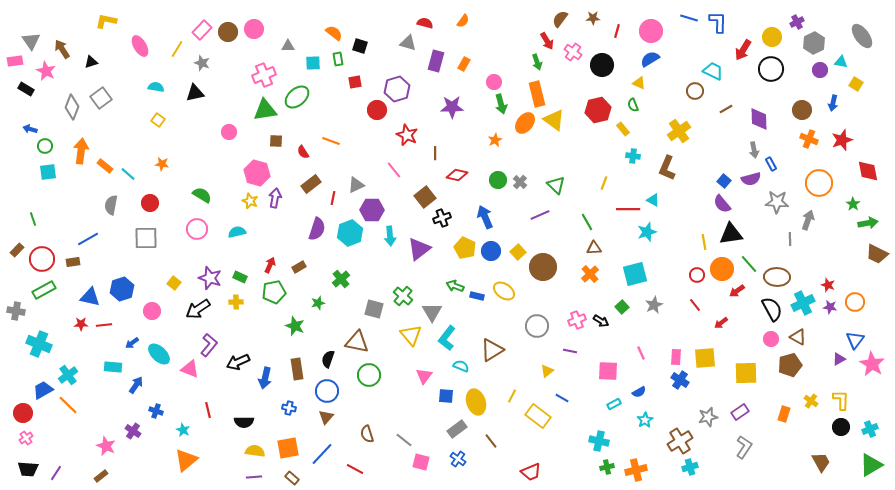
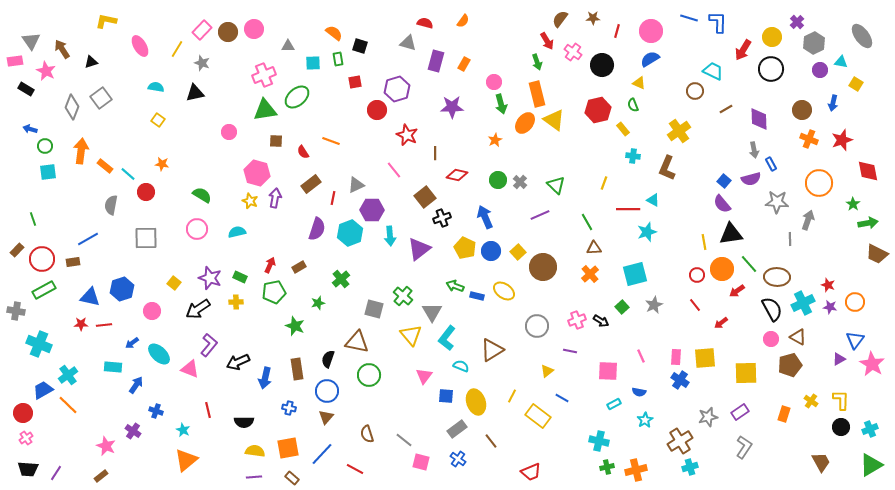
purple cross at (797, 22): rotated 16 degrees counterclockwise
red circle at (150, 203): moved 4 px left, 11 px up
pink line at (641, 353): moved 3 px down
blue semicircle at (639, 392): rotated 40 degrees clockwise
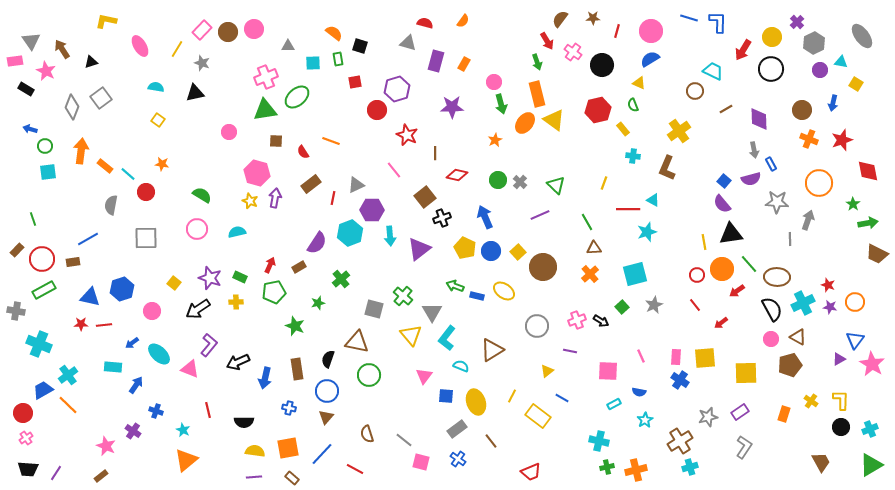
pink cross at (264, 75): moved 2 px right, 2 px down
purple semicircle at (317, 229): moved 14 px down; rotated 15 degrees clockwise
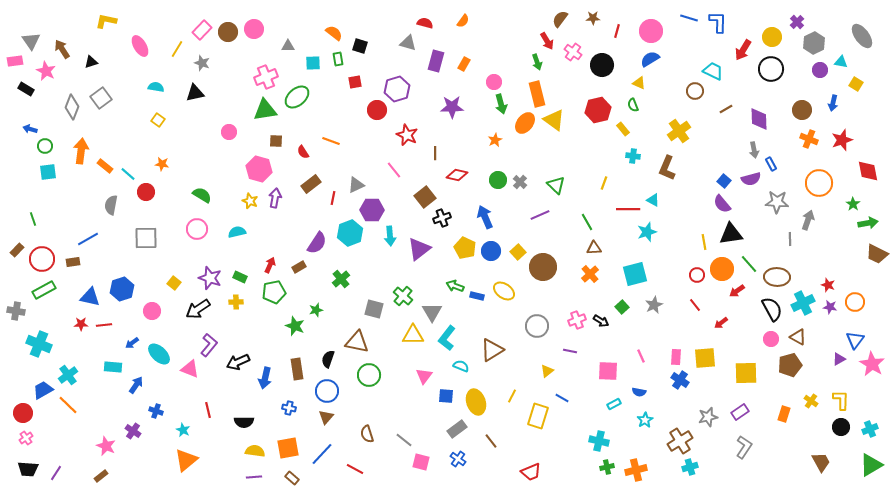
pink hexagon at (257, 173): moved 2 px right, 4 px up
green star at (318, 303): moved 2 px left, 7 px down
yellow triangle at (411, 335): moved 2 px right; rotated 50 degrees counterclockwise
yellow rectangle at (538, 416): rotated 70 degrees clockwise
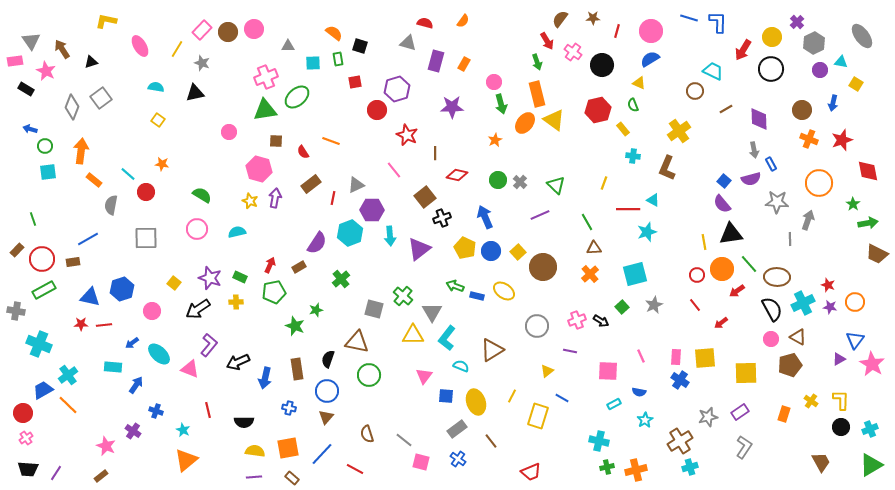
orange rectangle at (105, 166): moved 11 px left, 14 px down
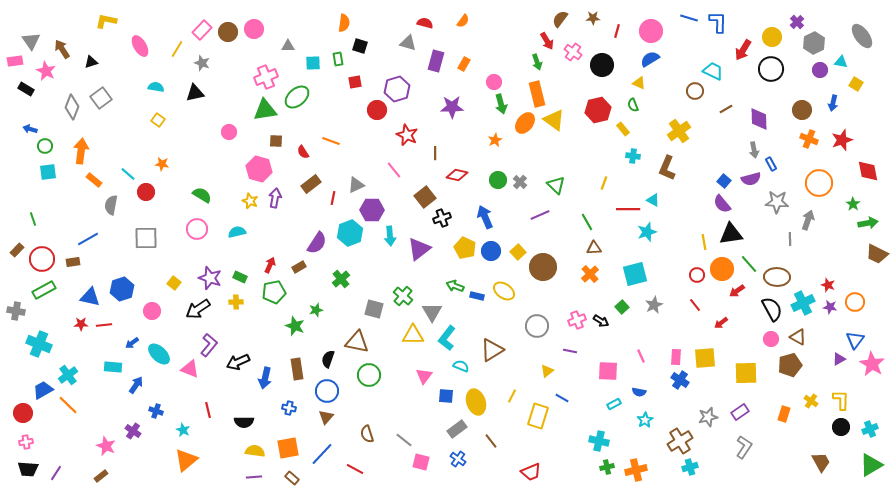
orange semicircle at (334, 33): moved 10 px right, 10 px up; rotated 60 degrees clockwise
pink cross at (26, 438): moved 4 px down; rotated 24 degrees clockwise
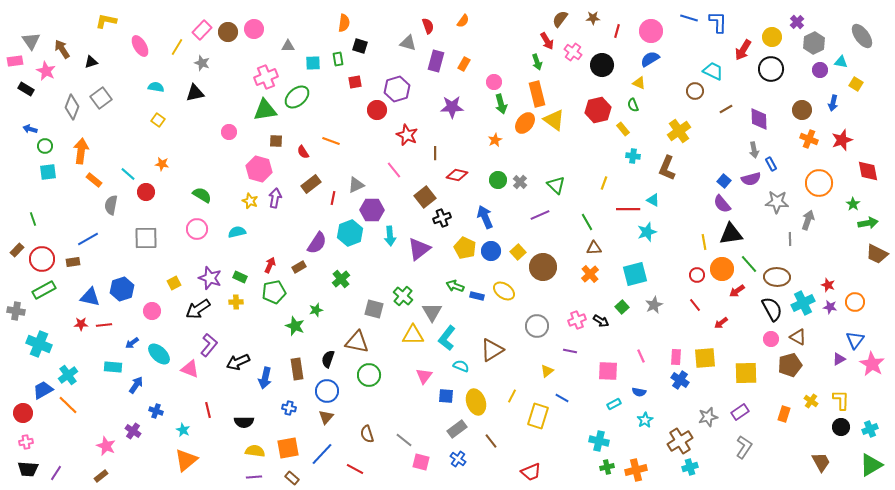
red semicircle at (425, 23): moved 3 px right, 3 px down; rotated 56 degrees clockwise
yellow line at (177, 49): moved 2 px up
yellow square at (174, 283): rotated 24 degrees clockwise
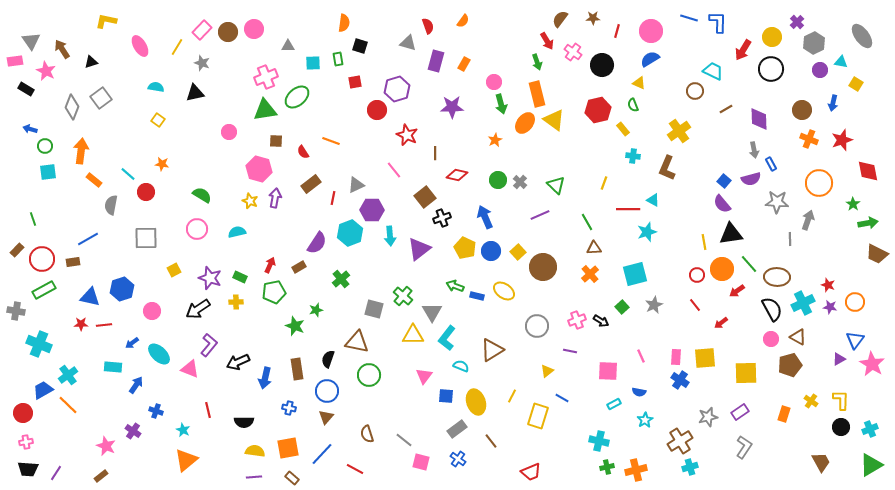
yellow square at (174, 283): moved 13 px up
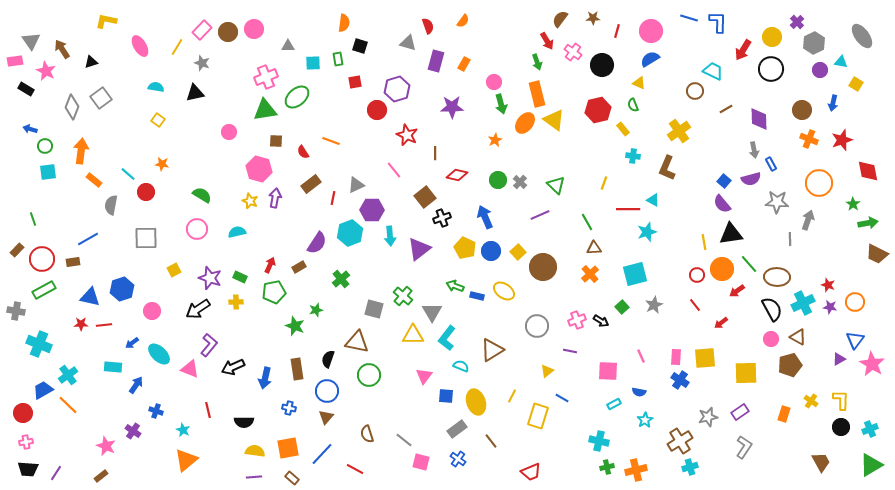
black arrow at (238, 362): moved 5 px left, 5 px down
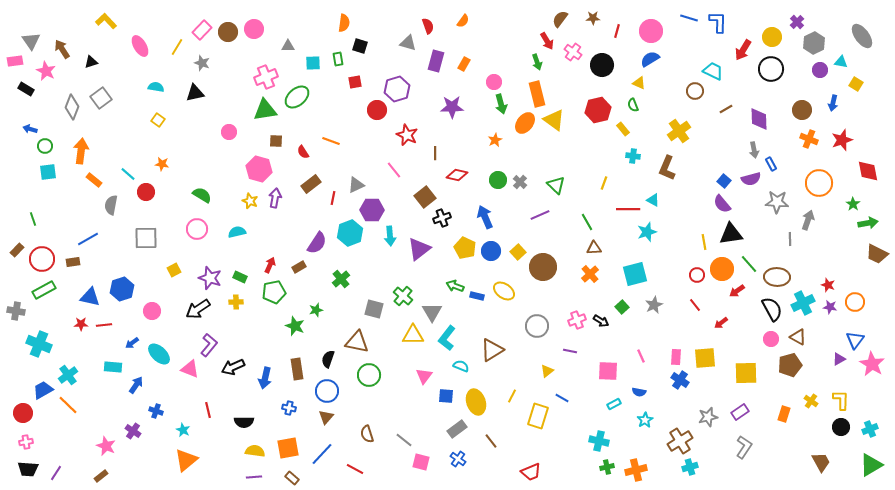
yellow L-shape at (106, 21): rotated 35 degrees clockwise
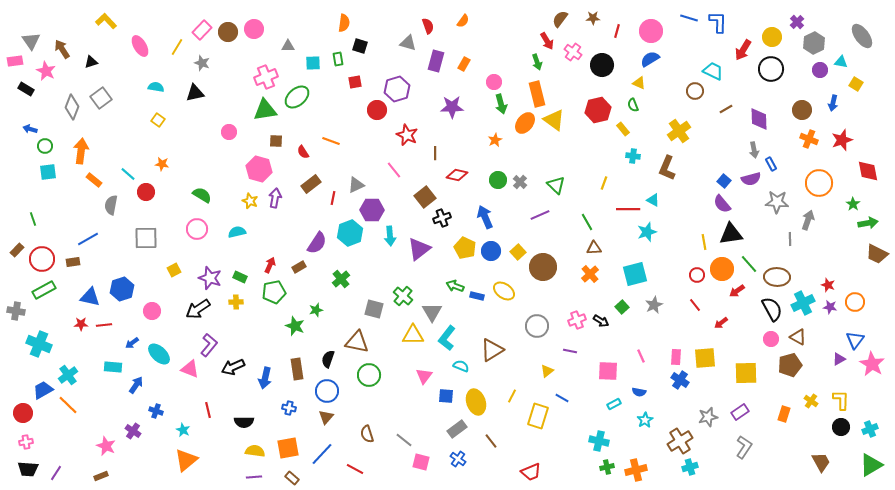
brown rectangle at (101, 476): rotated 16 degrees clockwise
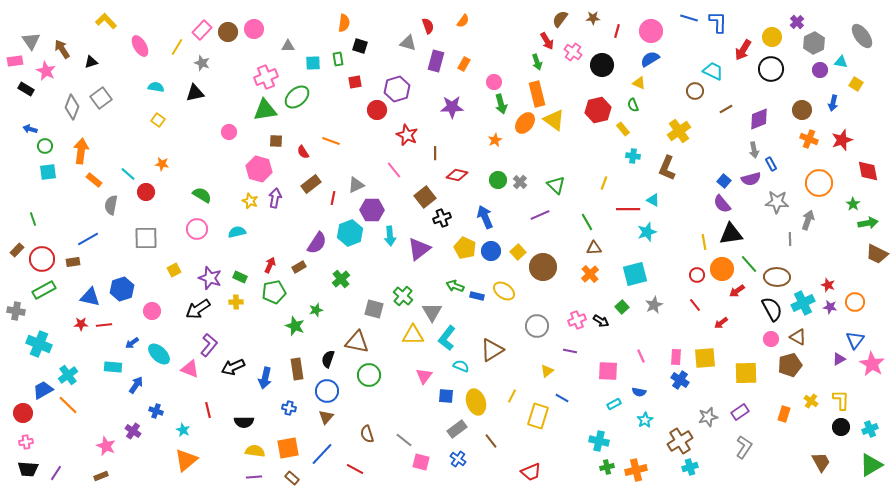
purple diamond at (759, 119): rotated 70 degrees clockwise
